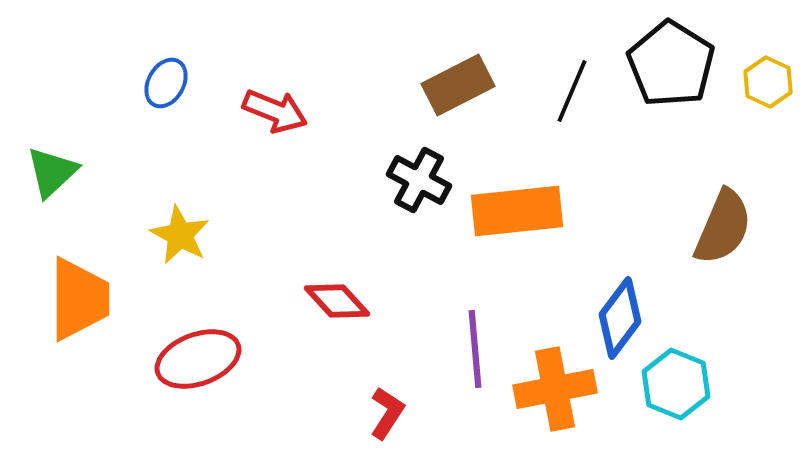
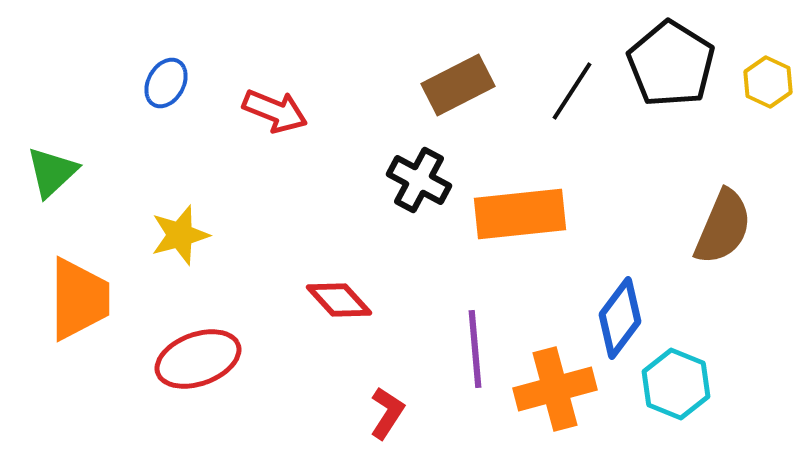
black line: rotated 10 degrees clockwise
orange rectangle: moved 3 px right, 3 px down
yellow star: rotated 28 degrees clockwise
red diamond: moved 2 px right, 1 px up
orange cross: rotated 4 degrees counterclockwise
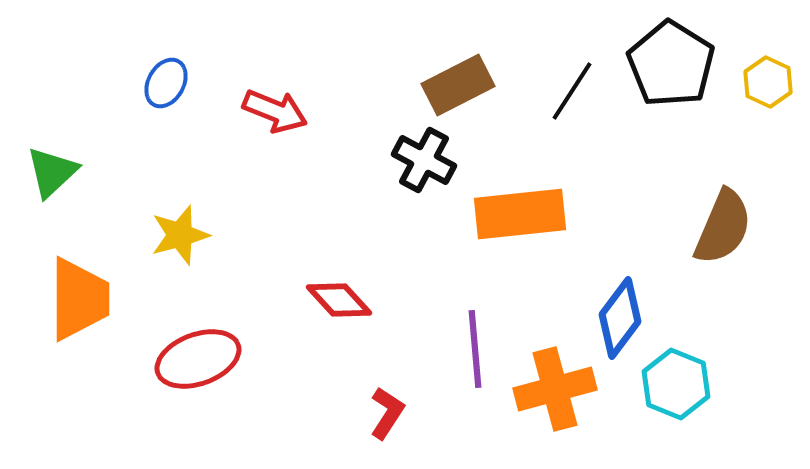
black cross: moved 5 px right, 20 px up
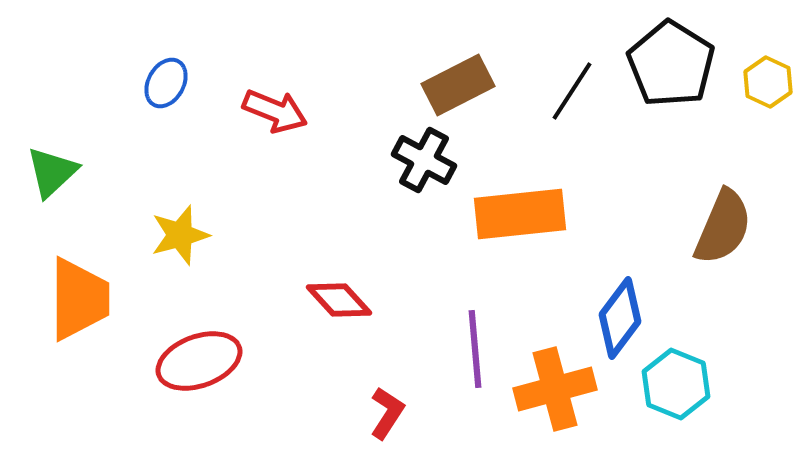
red ellipse: moved 1 px right, 2 px down
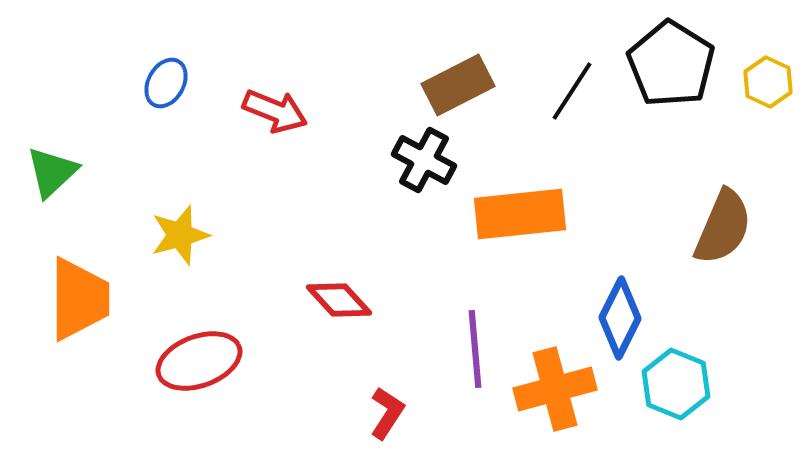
blue diamond: rotated 10 degrees counterclockwise
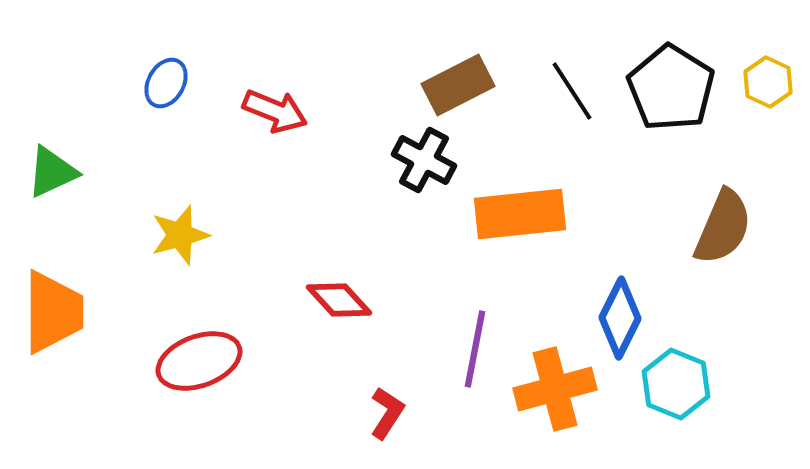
black pentagon: moved 24 px down
black line: rotated 66 degrees counterclockwise
green triangle: rotated 18 degrees clockwise
orange trapezoid: moved 26 px left, 13 px down
purple line: rotated 16 degrees clockwise
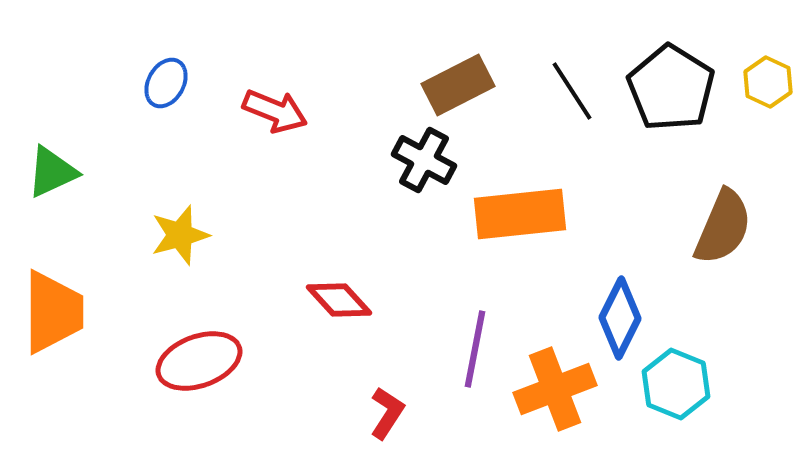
orange cross: rotated 6 degrees counterclockwise
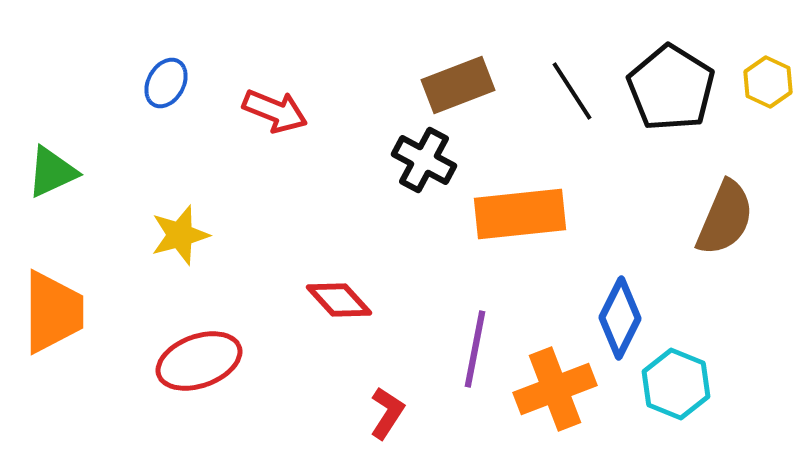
brown rectangle: rotated 6 degrees clockwise
brown semicircle: moved 2 px right, 9 px up
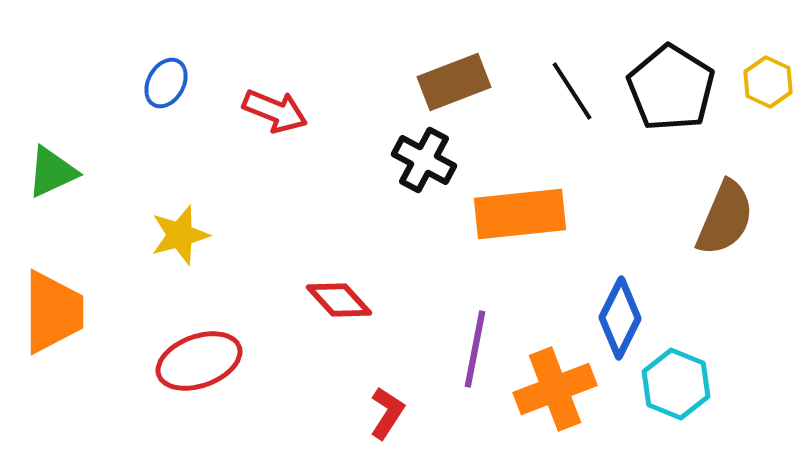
brown rectangle: moved 4 px left, 3 px up
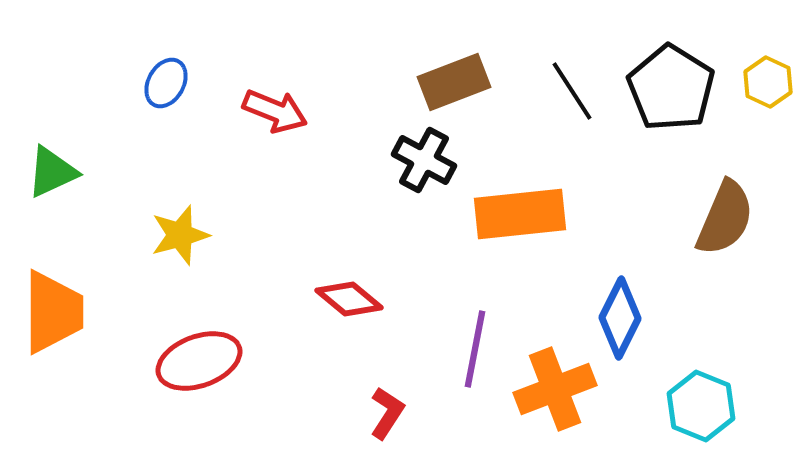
red diamond: moved 10 px right, 1 px up; rotated 8 degrees counterclockwise
cyan hexagon: moved 25 px right, 22 px down
